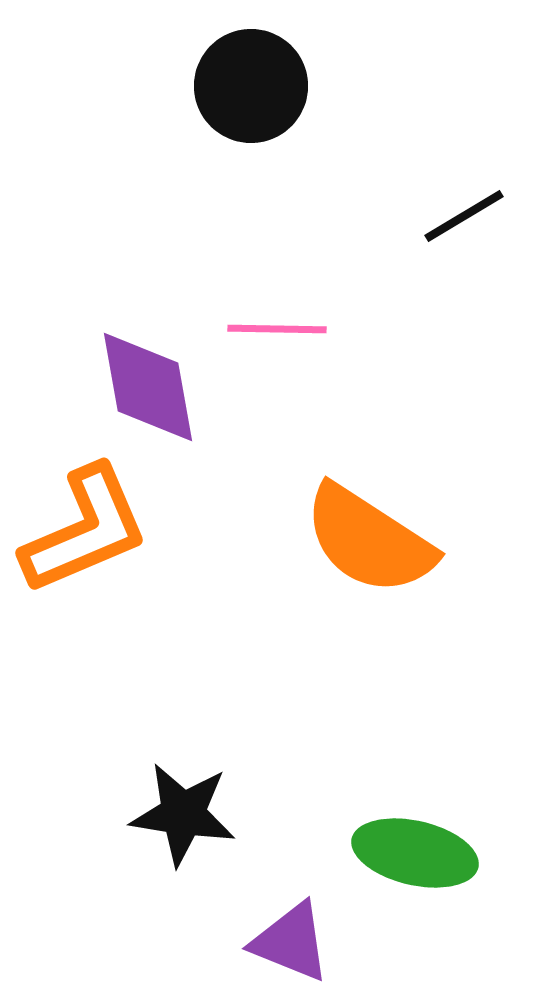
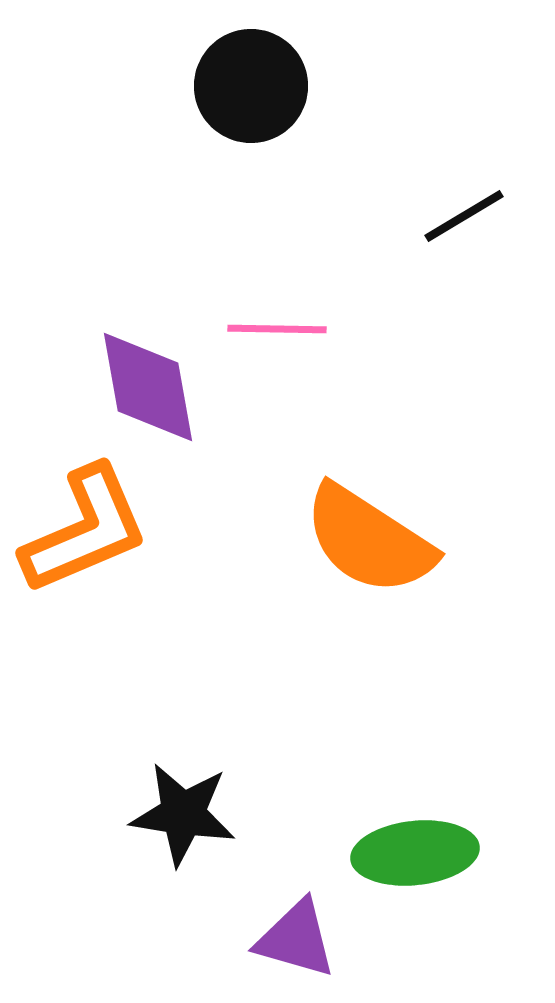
green ellipse: rotated 19 degrees counterclockwise
purple triangle: moved 5 px right, 3 px up; rotated 6 degrees counterclockwise
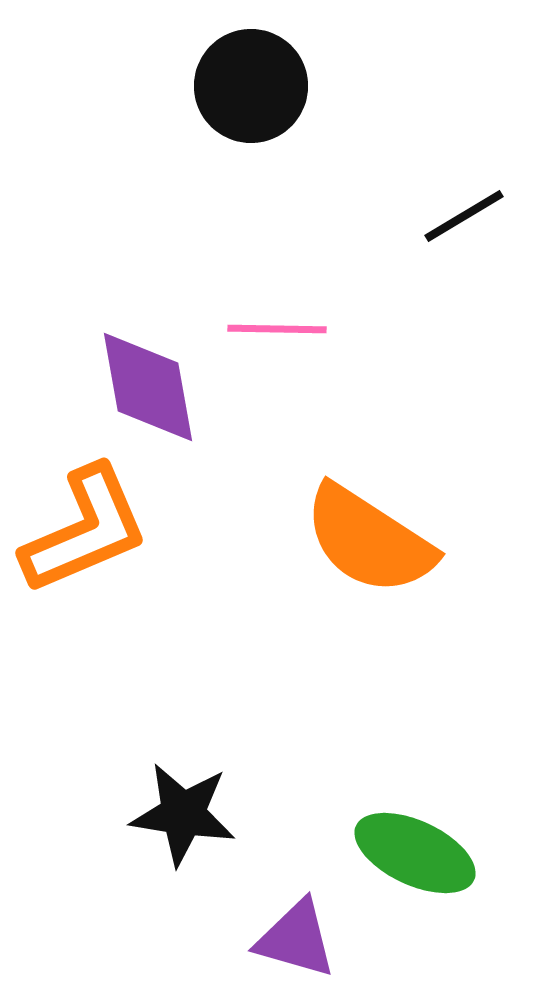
green ellipse: rotated 31 degrees clockwise
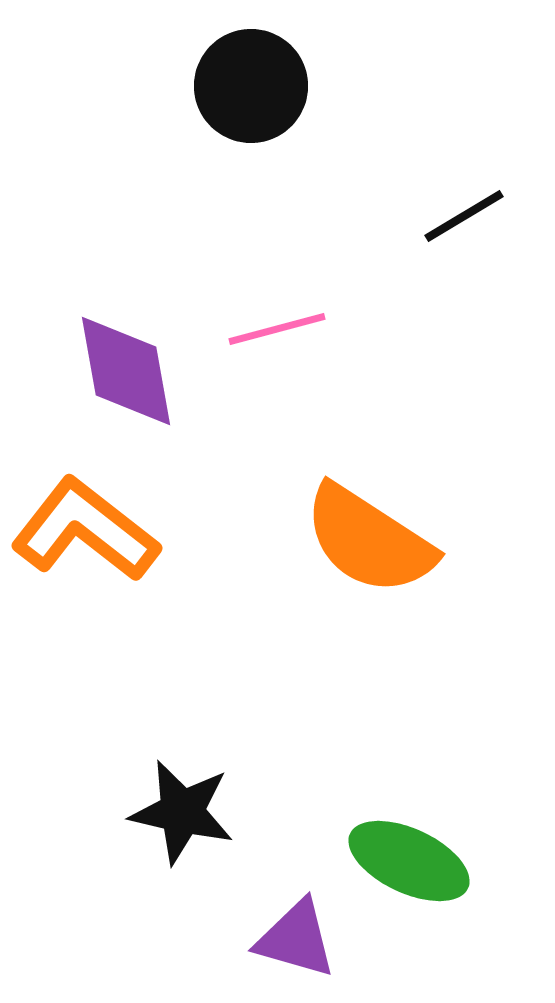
pink line: rotated 16 degrees counterclockwise
purple diamond: moved 22 px left, 16 px up
orange L-shape: rotated 119 degrees counterclockwise
black star: moved 1 px left, 2 px up; rotated 4 degrees clockwise
green ellipse: moved 6 px left, 8 px down
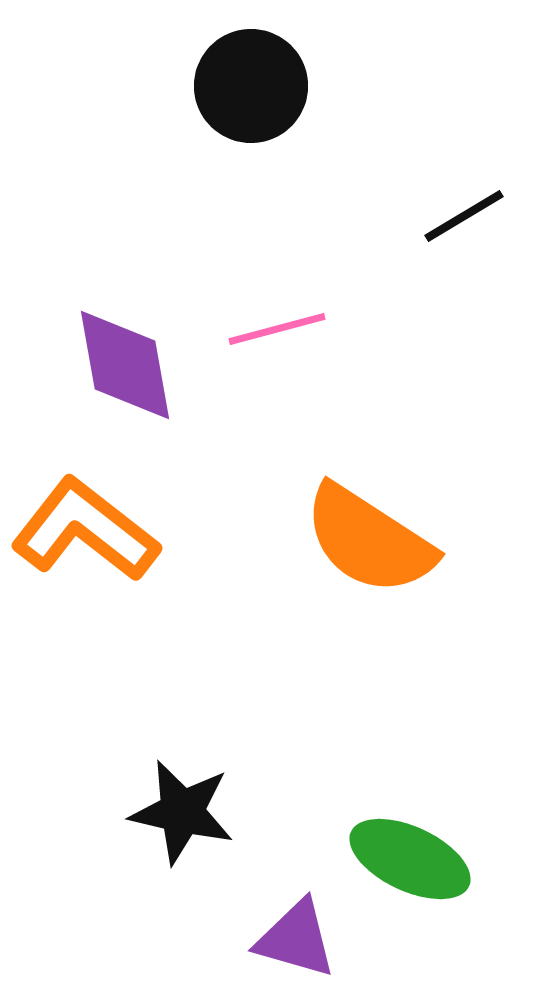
purple diamond: moved 1 px left, 6 px up
green ellipse: moved 1 px right, 2 px up
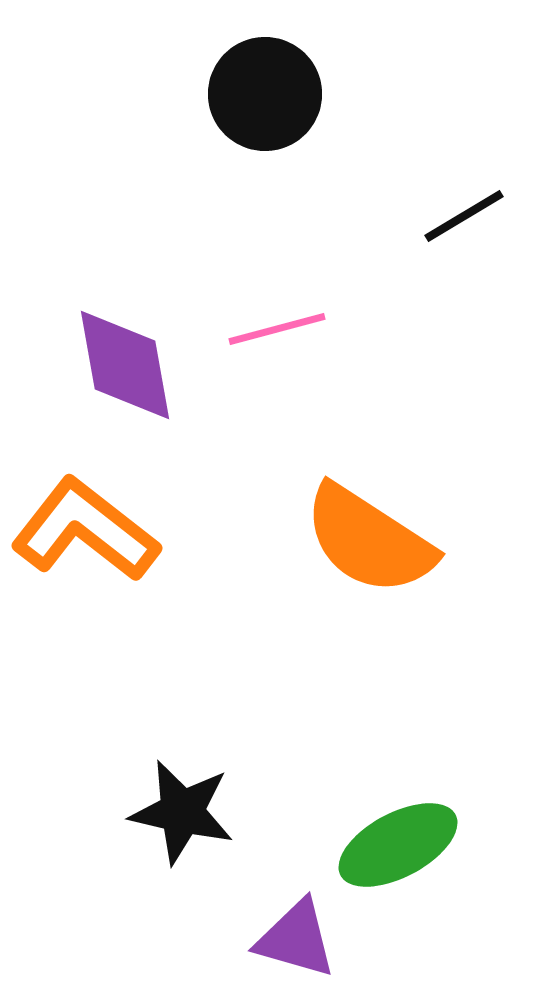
black circle: moved 14 px right, 8 px down
green ellipse: moved 12 px left, 14 px up; rotated 53 degrees counterclockwise
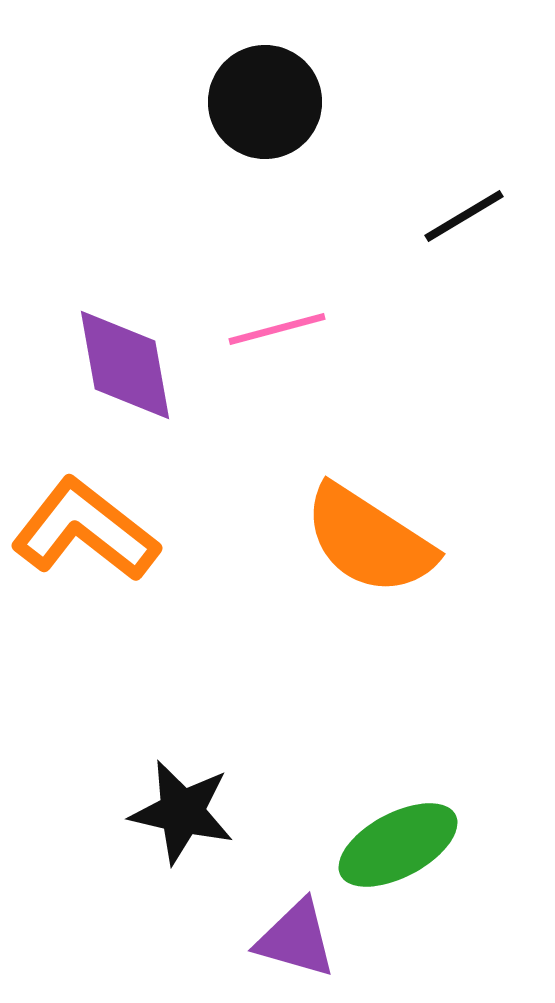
black circle: moved 8 px down
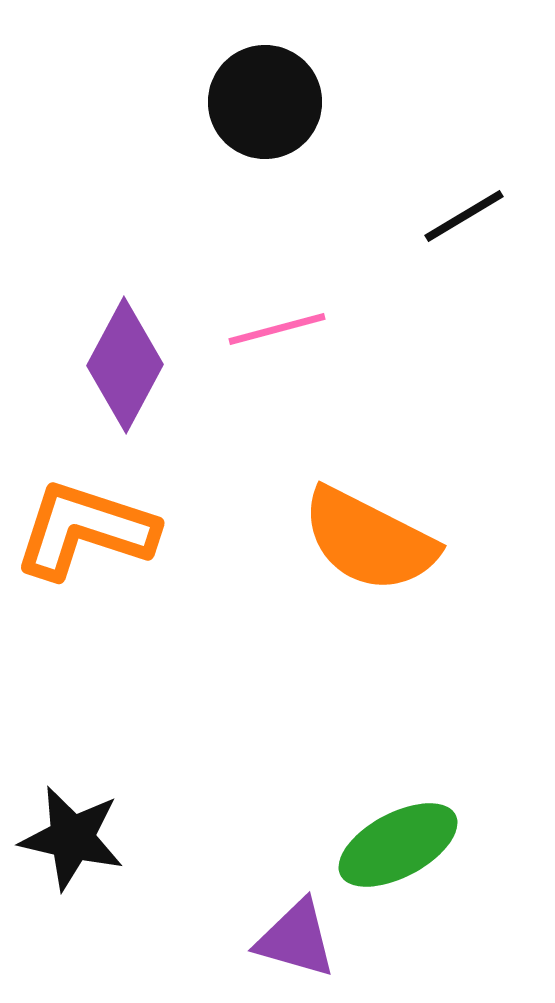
purple diamond: rotated 38 degrees clockwise
orange L-shape: rotated 20 degrees counterclockwise
orange semicircle: rotated 6 degrees counterclockwise
black star: moved 110 px left, 26 px down
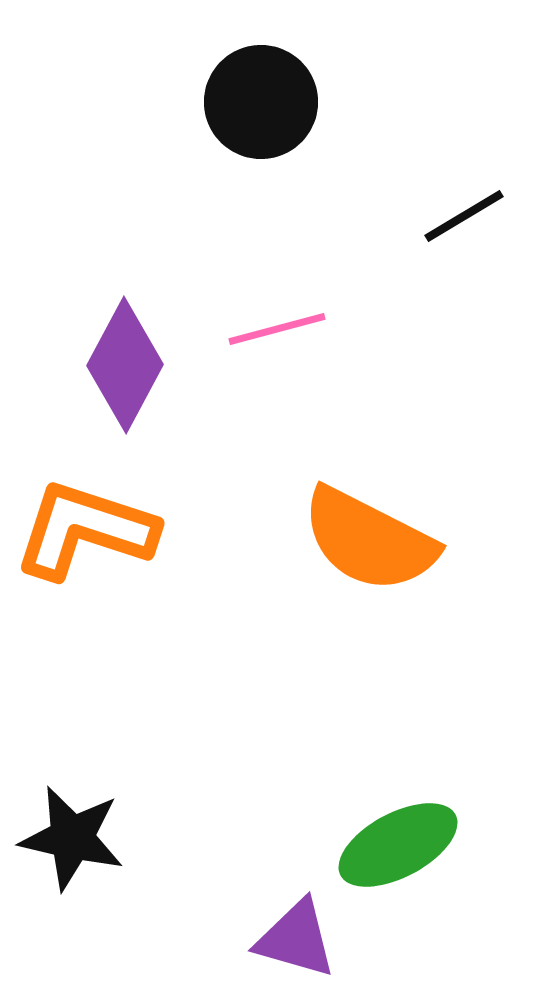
black circle: moved 4 px left
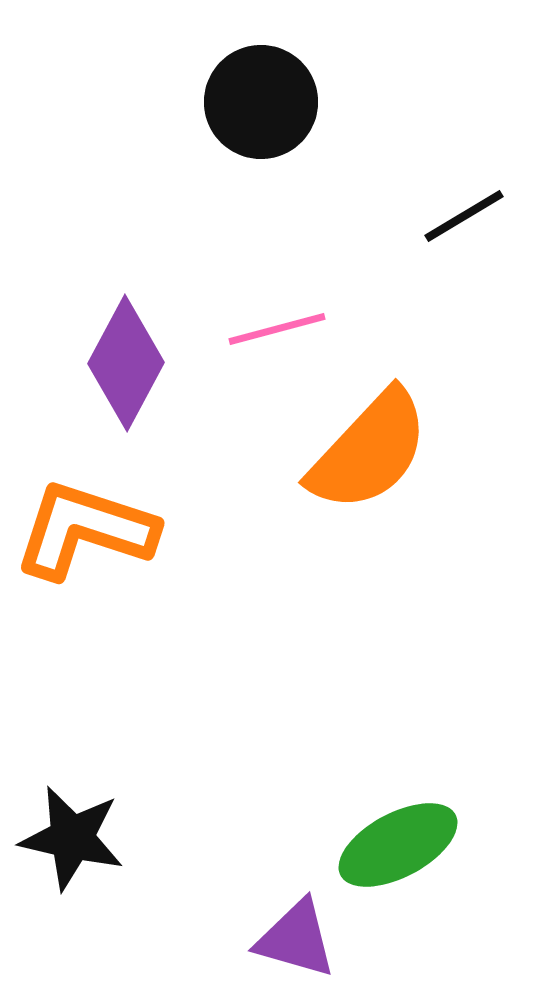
purple diamond: moved 1 px right, 2 px up
orange semicircle: moved 89 px up; rotated 74 degrees counterclockwise
